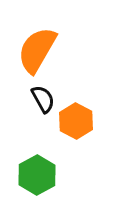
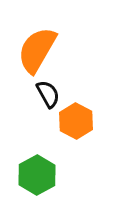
black semicircle: moved 5 px right, 5 px up
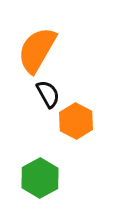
green hexagon: moved 3 px right, 3 px down
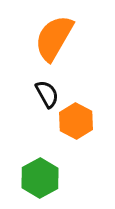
orange semicircle: moved 17 px right, 12 px up
black semicircle: moved 1 px left
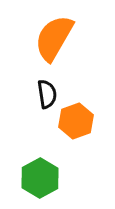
black semicircle: rotated 20 degrees clockwise
orange hexagon: rotated 12 degrees clockwise
